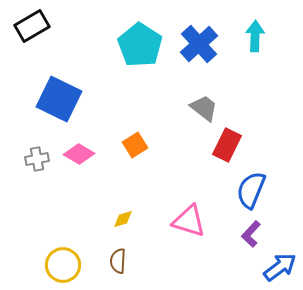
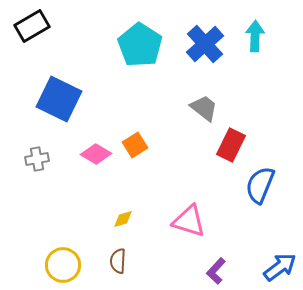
blue cross: moved 6 px right
red rectangle: moved 4 px right
pink diamond: moved 17 px right
blue semicircle: moved 9 px right, 5 px up
purple L-shape: moved 35 px left, 37 px down
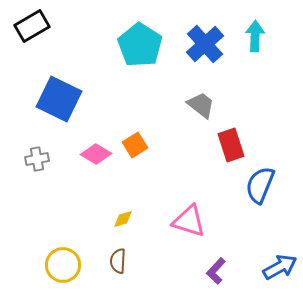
gray trapezoid: moved 3 px left, 3 px up
red rectangle: rotated 44 degrees counterclockwise
blue arrow: rotated 8 degrees clockwise
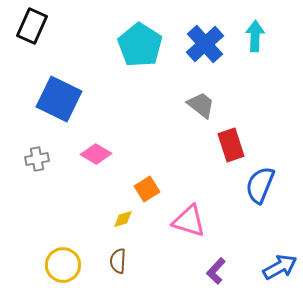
black rectangle: rotated 36 degrees counterclockwise
orange square: moved 12 px right, 44 px down
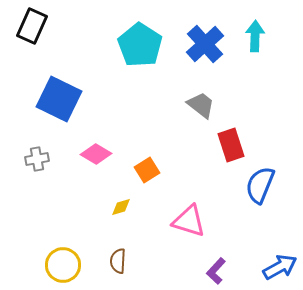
orange square: moved 19 px up
yellow diamond: moved 2 px left, 12 px up
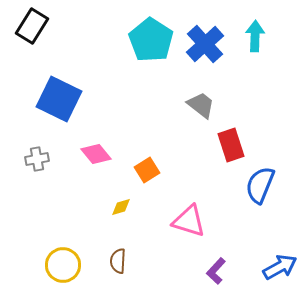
black rectangle: rotated 8 degrees clockwise
cyan pentagon: moved 11 px right, 5 px up
pink diamond: rotated 20 degrees clockwise
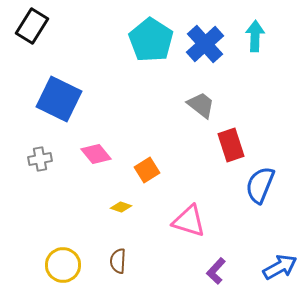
gray cross: moved 3 px right
yellow diamond: rotated 35 degrees clockwise
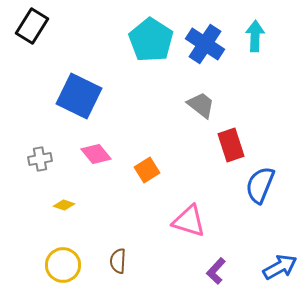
blue cross: rotated 15 degrees counterclockwise
blue square: moved 20 px right, 3 px up
yellow diamond: moved 57 px left, 2 px up
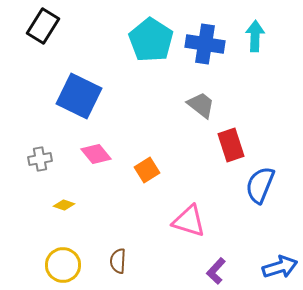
black rectangle: moved 11 px right
blue cross: rotated 24 degrees counterclockwise
blue arrow: rotated 12 degrees clockwise
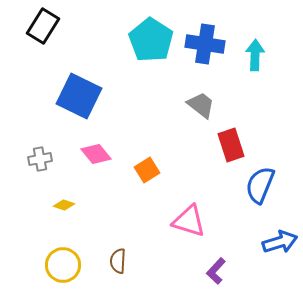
cyan arrow: moved 19 px down
blue arrow: moved 25 px up
